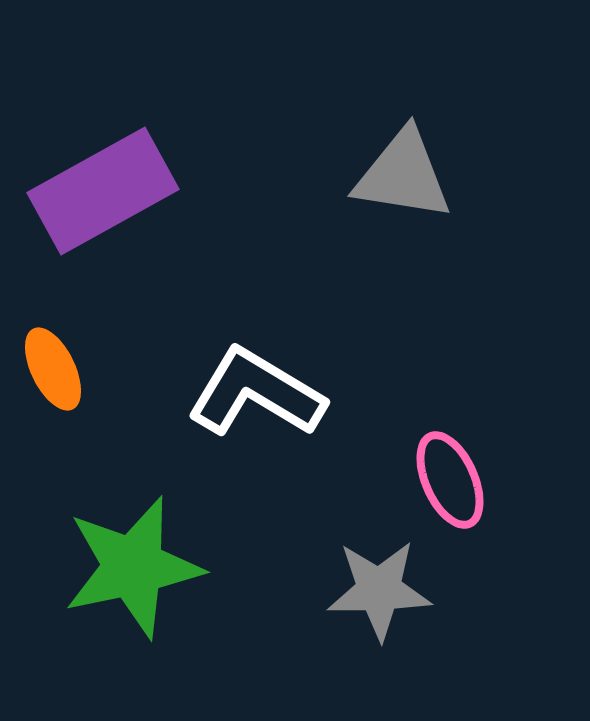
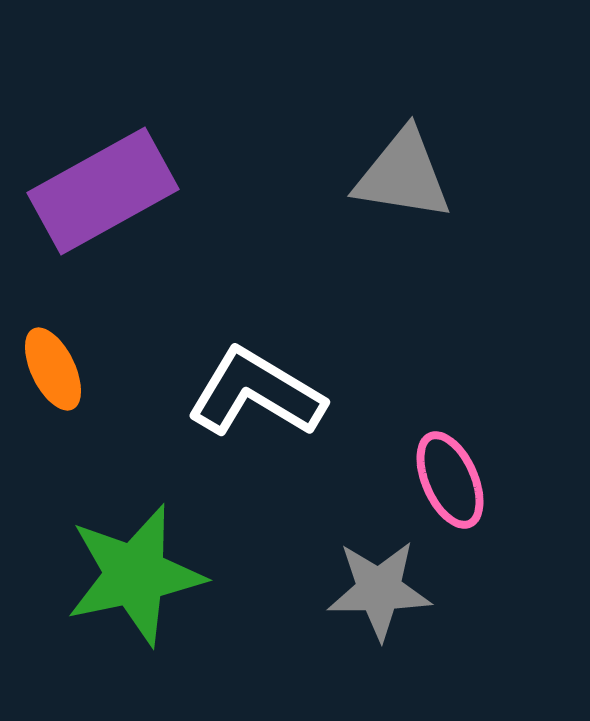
green star: moved 2 px right, 8 px down
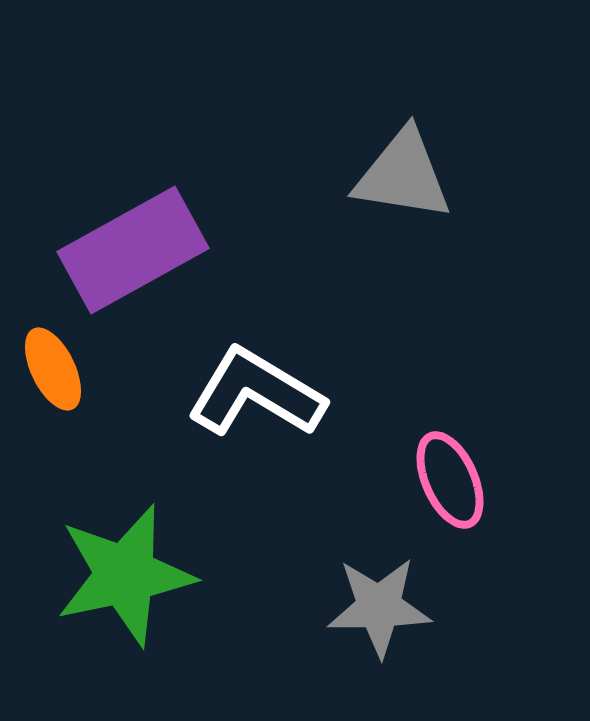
purple rectangle: moved 30 px right, 59 px down
green star: moved 10 px left
gray star: moved 17 px down
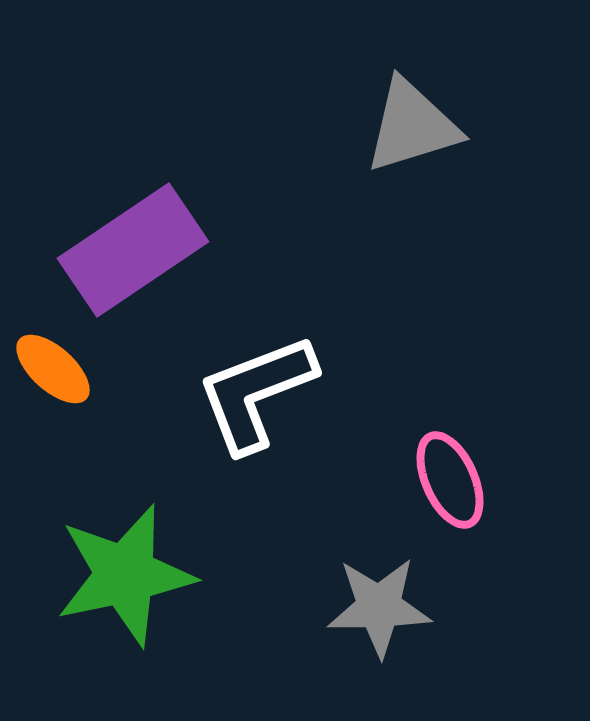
gray triangle: moved 9 px right, 49 px up; rotated 26 degrees counterclockwise
purple rectangle: rotated 5 degrees counterclockwise
orange ellipse: rotated 22 degrees counterclockwise
white L-shape: rotated 52 degrees counterclockwise
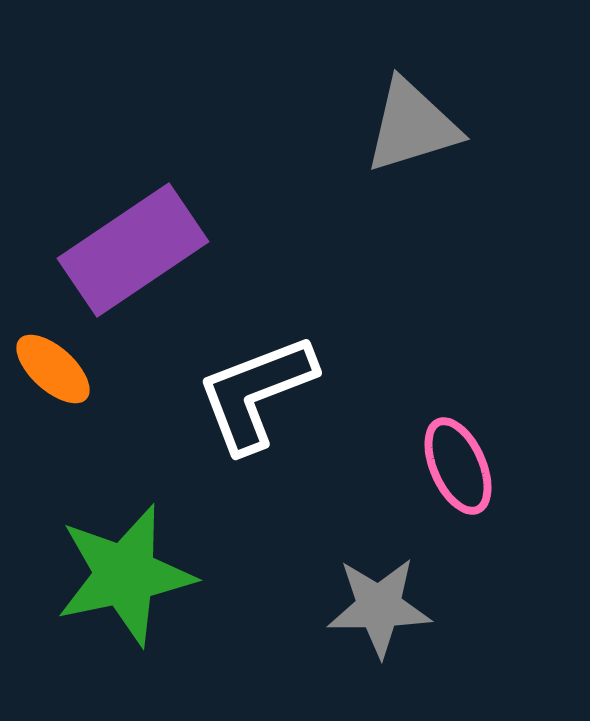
pink ellipse: moved 8 px right, 14 px up
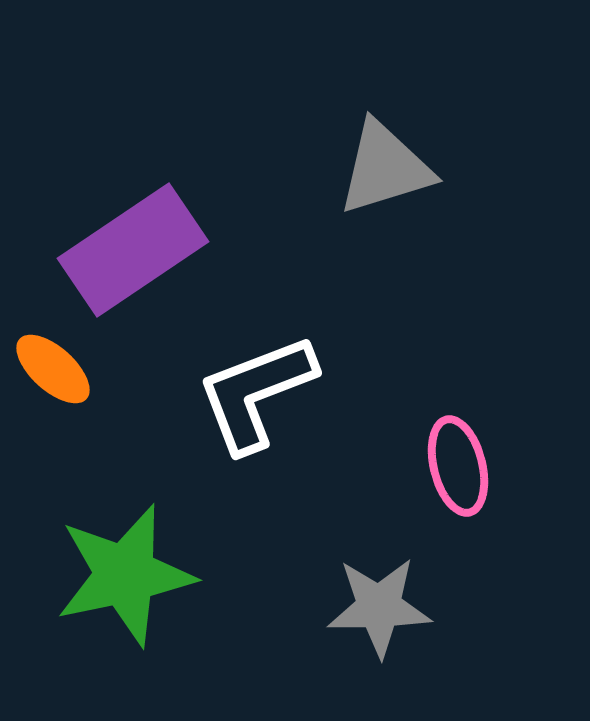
gray triangle: moved 27 px left, 42 px down
pink ellipse: rotated 10 degrees clockwise
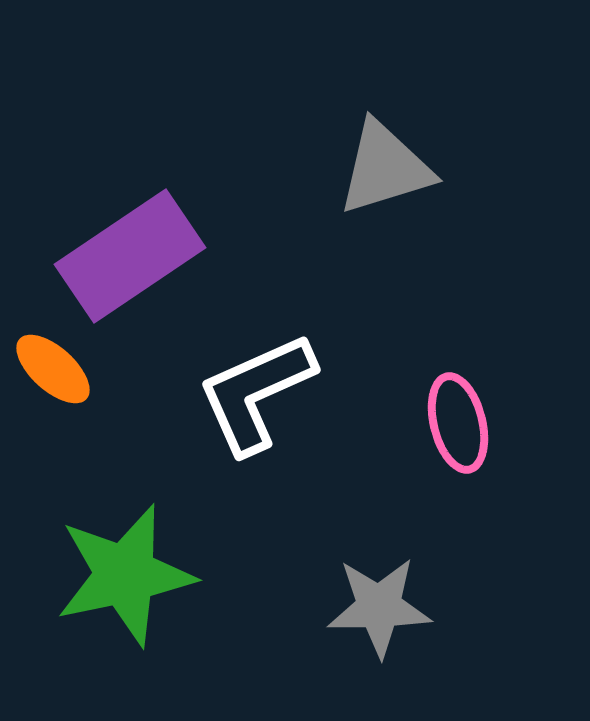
purple rectangle: moved 3 px left, 6 px down
white L-shape: rotated 3 degrees counterclockwise
pink ellipse: moved 43 px up
